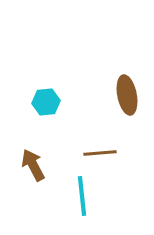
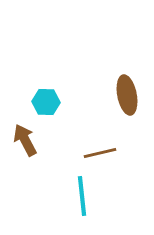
cyan hexagon: rotated 8 degrees clockwise
brown line: rotated 8 degrees counterclockwise
brown arrow: moved 8 px left, 25 px up
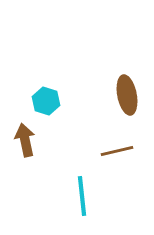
cyan hexagon: moved 1 px up; rotated 16 degrees clockwise
brown arrow: rotated 16 degrees clockwise
brown line: moved 17 px right, 2 px up
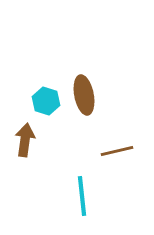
brown ellipse: moved 43 px left
brown arrow: rotated 20 degrees clockwise
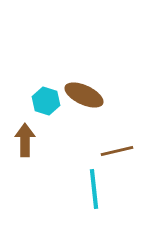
brown ellipse: rotated 54 degrees counterclockwise
brown arrow: rotated 8 degrees counterclockwise
cyan line: moved 12 px right, 7 px up
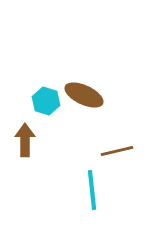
cyan line: moved 2 px left, 1 px down
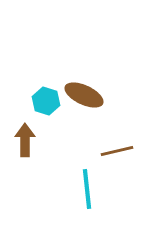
cyan line: moved 5 px left, 1 px up
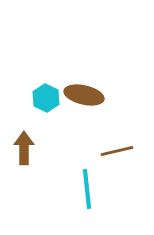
brown ellipse: rotated 12 degrees counterclockwise
cyan hexagon: moved 3 px up; rotated 8 degrees clockwise
brown arrow: moved 1 px left, 8 px down
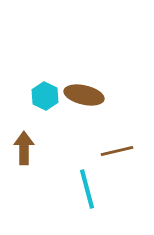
cyan hexagon: moved 1 px left, 2 px up
cyan line: rotated 9 degrees counterclockwise
